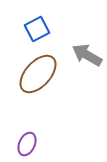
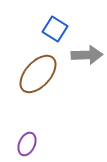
blue square: moved 18 px right; rotated 30 degrees counterclockwise
gray arrow: rotated 148 degrees clockwise
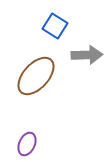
blue square: moved 3 px up
brown ellipse: moved 2 px left, 2 px down
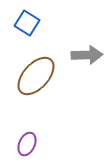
blue square: moved 28 px left, 3 px up
